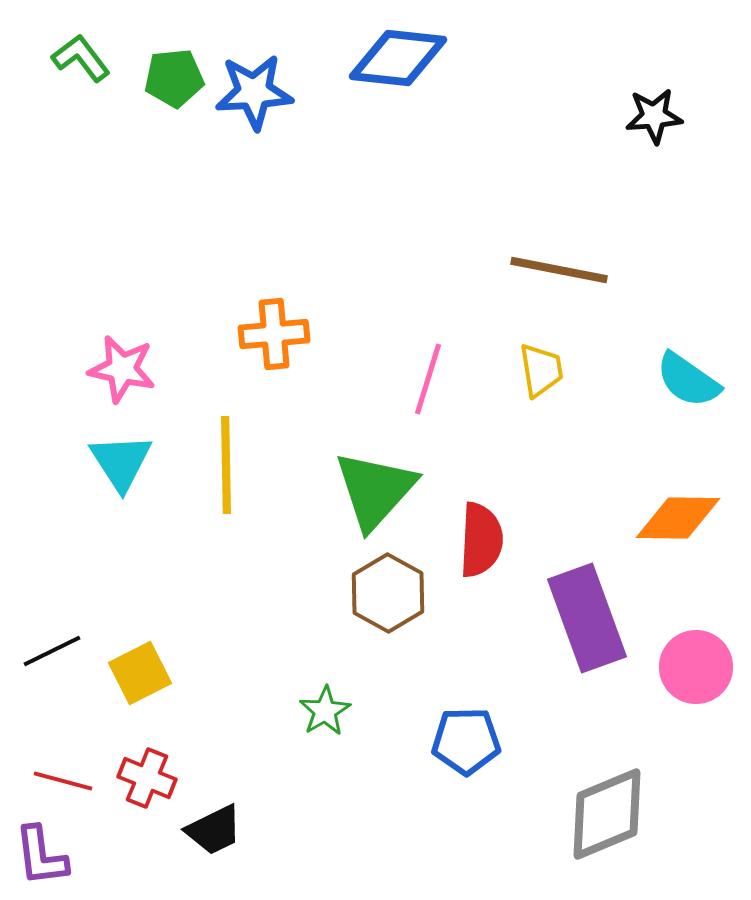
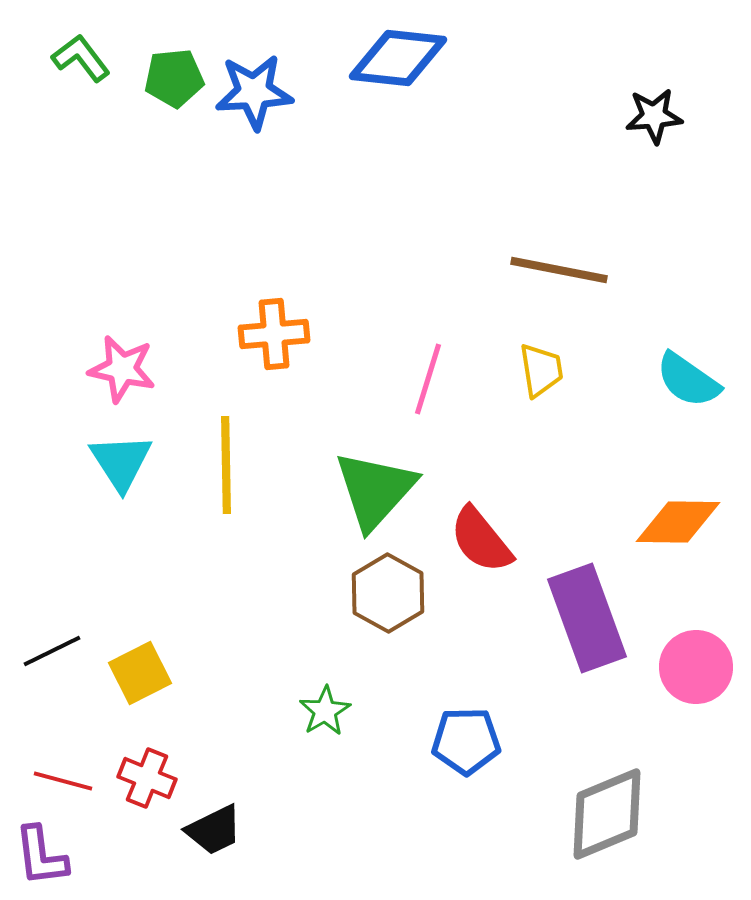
orange diamond: moved 4 px down
red semicircle: rotated 138 degrees clockwise
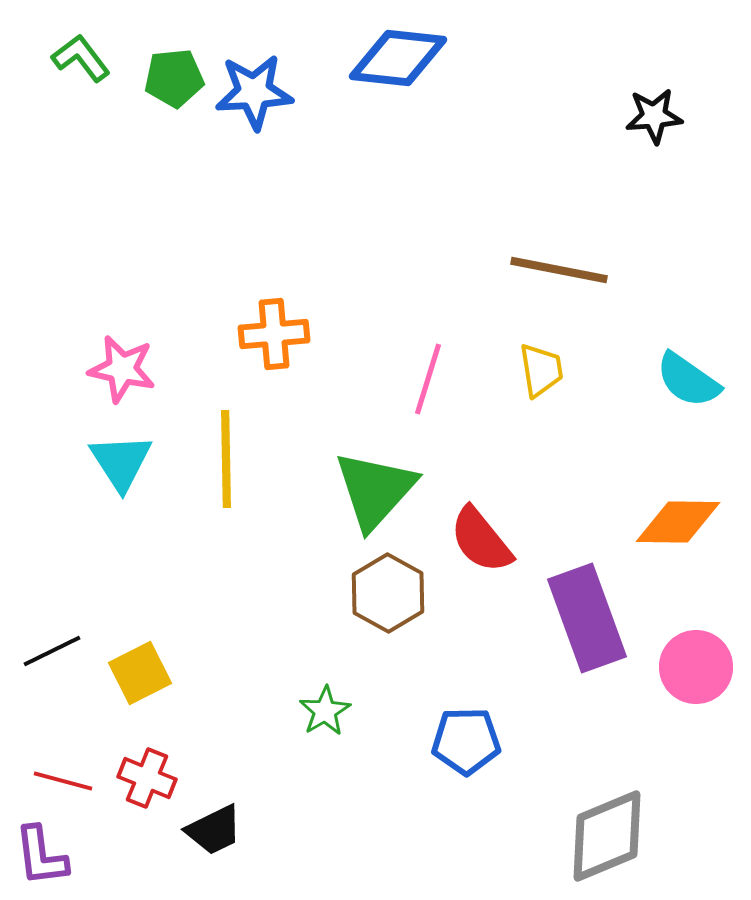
yellow line: moved 6 px up
gray diamond: moved 22 px down
